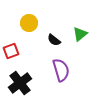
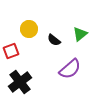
yellow circle: moved 6 px down
purple semicircle: moved 9 px right, 1 px up; rotated 65 degrees clockwise
black cross: moved 1 px up
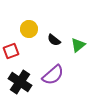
green triangle: moved 2 px left, 11 px down
purple semicircle: moved 17 px left, 6 px down
black cross: rotated 20 degrees counterclockwise
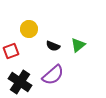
black semicircle: moved 1 px left, 6 px down; rotated 16 degrees counterclockwise
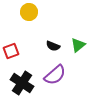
yellow circle: moved 17 px up
purple semicircle: moved 2 px right
black cross: moved 2 px right, 1 px down
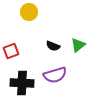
purple semicircle: rotated 25 degrees clockwise
black cross: rotated 30 degrees counterclockwise
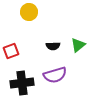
black semicircle: rotated 24 degrees counterclockwise
black cross: rotated 10 degrees counterclockwise
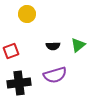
yellow circle: moved 2 px left, 2 px down
black cross: moved 3 px left
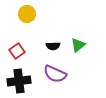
red square: moved 6 px right; rotated 14 degrees counterclockwise
purple semicircle: moved 1 px up; rotated 40 degrees clockwise
black cross: moved 2 px up
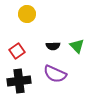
green triangle: moved 1 px left, 1 px down; rotated 35 degrees counterclockwise
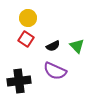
yellow circle: moved 1 px right, 4 px down
black semicircle: rotated 24 degrees counterclockwise
red square: moved 9 px right, 12 px up; rotated 21 degrees counterclockwise
purple semicircle: moved 3 px up
